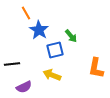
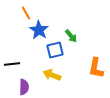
purple semicircle: rotated 63 degrees counterclockwise
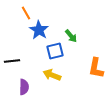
blue square: moved 1 px down
black line: moved 3 px up
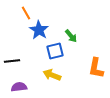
purple semicircle: moved 5 px left; rotated 98 degrees counterclockwise
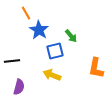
purple semicircle: rotated 112 degrees clockwise
